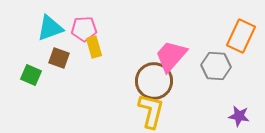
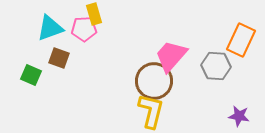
orange rectangle: moved 4 px down
yellow rectangle: moved 33 px up
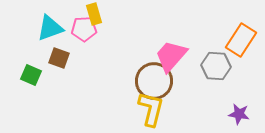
orange rectangle: rotated 8 degrees clockwise
yellow L-shape: moved 2 px up
purple star: moved 2 px up
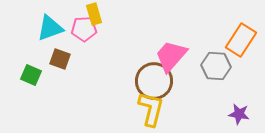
brown square: moved 1 px right, 1 px down
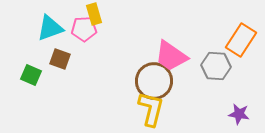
pink trapezoid: rotated 96 degrees counterclockwise
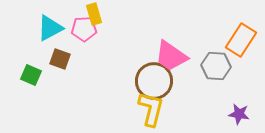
cyan triangle: rotated 8 degrees counterclockwise
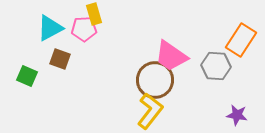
green square: moved 4 px left, 1 px down
brown circle: moved 1 px right, 1 px up
yellow L-shape: moved 1 px left, 2 px down; rotated 24 degrees clockwise
purple star: moved 2 px left, 1 px down
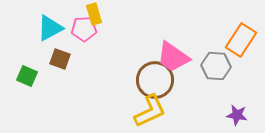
pink trapezoid: moved 2 px right, 1 px down
yellow L-shape: rotated 27 degrees clockwise
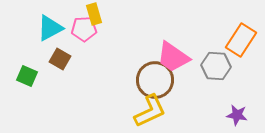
brown square: rotated 10 degrees clockwise
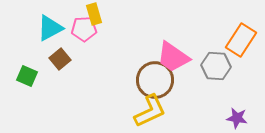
brown square: rotated 20 degrees clockwise
purple star: moved 3 px down
